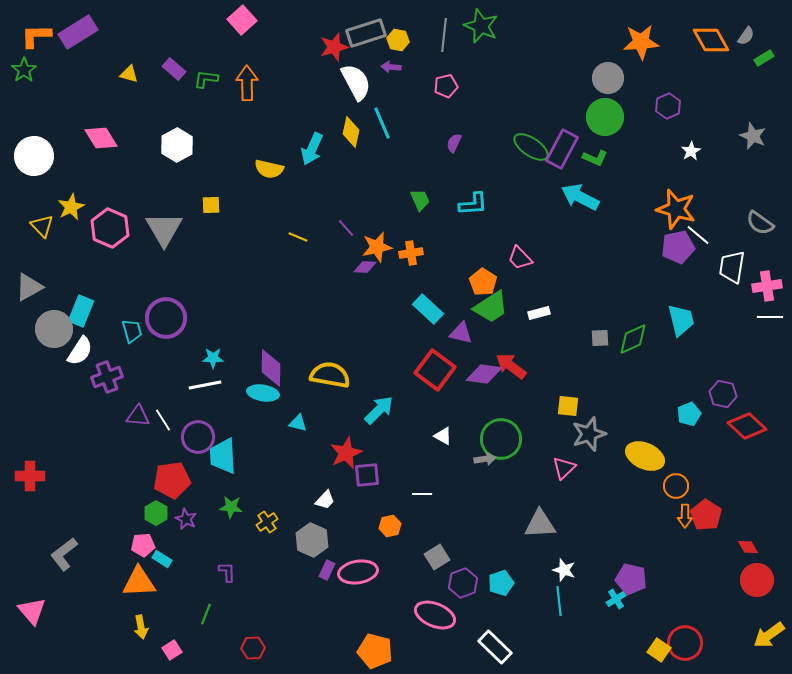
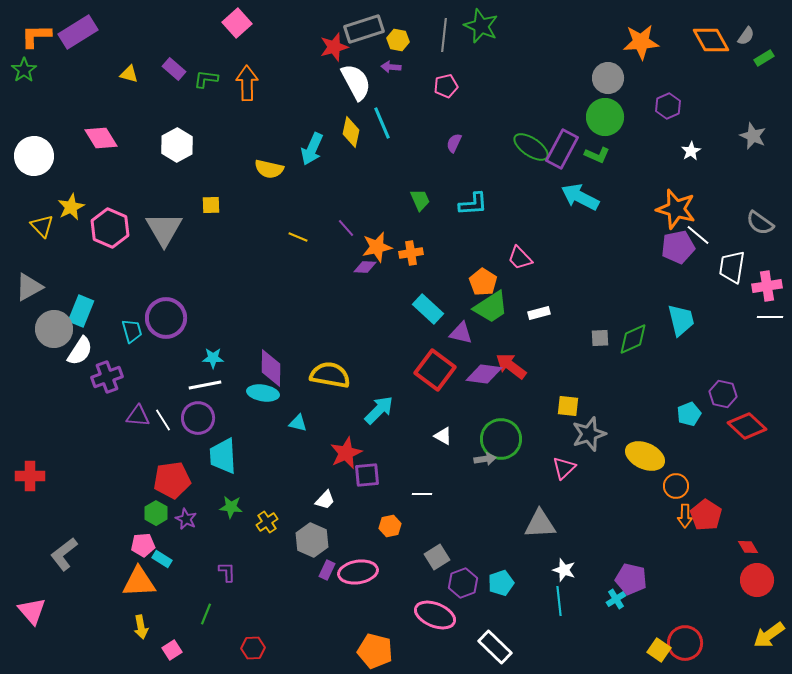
pink square at (242, 20): moved 5 px left, 3 px down
gray rectangle at (366, 33): moved 2 px left, 4 px up
green L-shape at (595, 158): moved 2 px right, 3 px up
purple circle at (198, 437): moved 19 px up
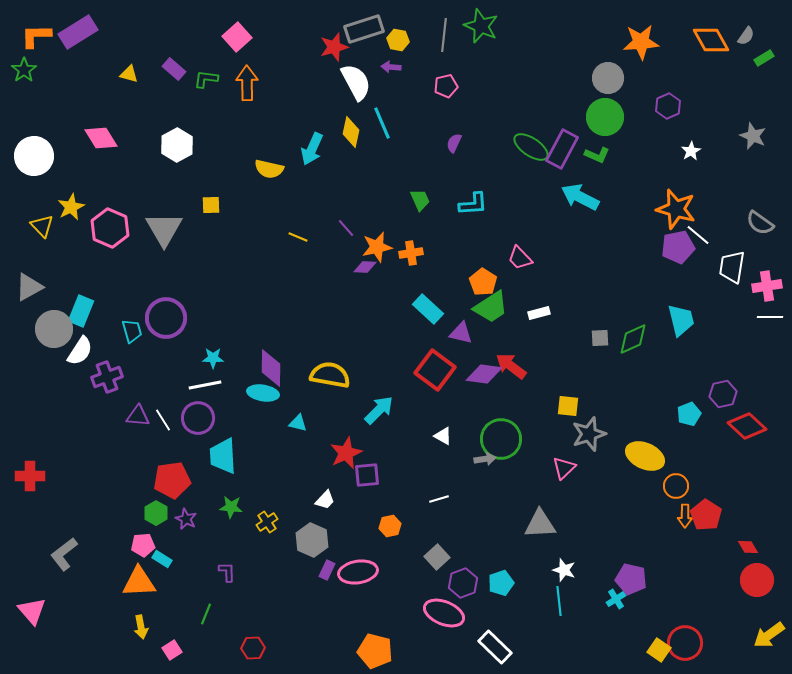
pink square at (237, 23): moved 14 px down
purple hexagon at (723, 394): rotated 24 degrees counterclockwise
white line at (422, 494): moved 17 px right, 5 px down; rotated 18 degrees counterclockwise
gray square at (437, 557): rotated 10 degrees counterclockwise
pink ellipse at (435, 615): moved 9 px right, 2 px up
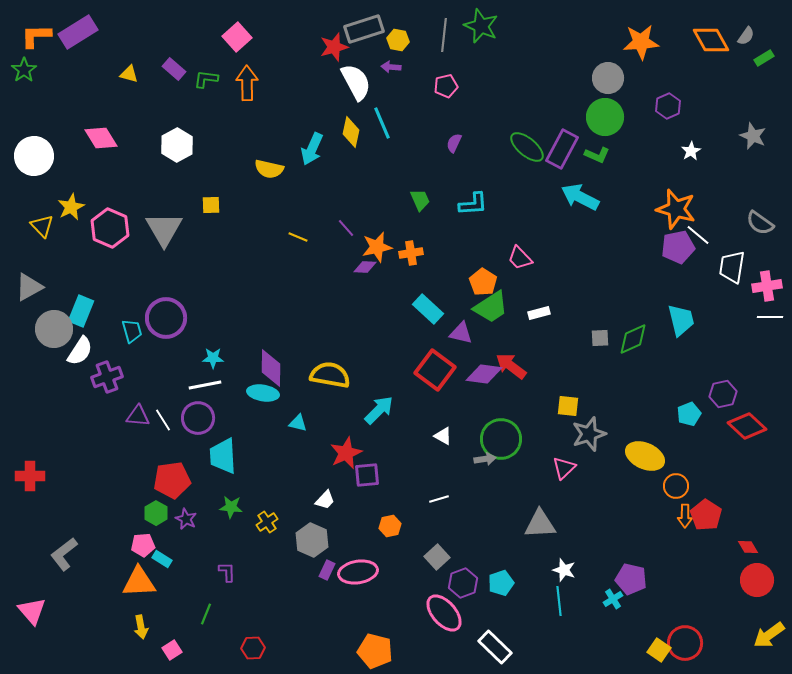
green ellipse at (531, 147): moved 4 px left; rotated 6 degrees clockwise
cyan cross at (616, 599): moved 3 px left
pink ellipse at (444, 613): rotated 27 degrees clockwise
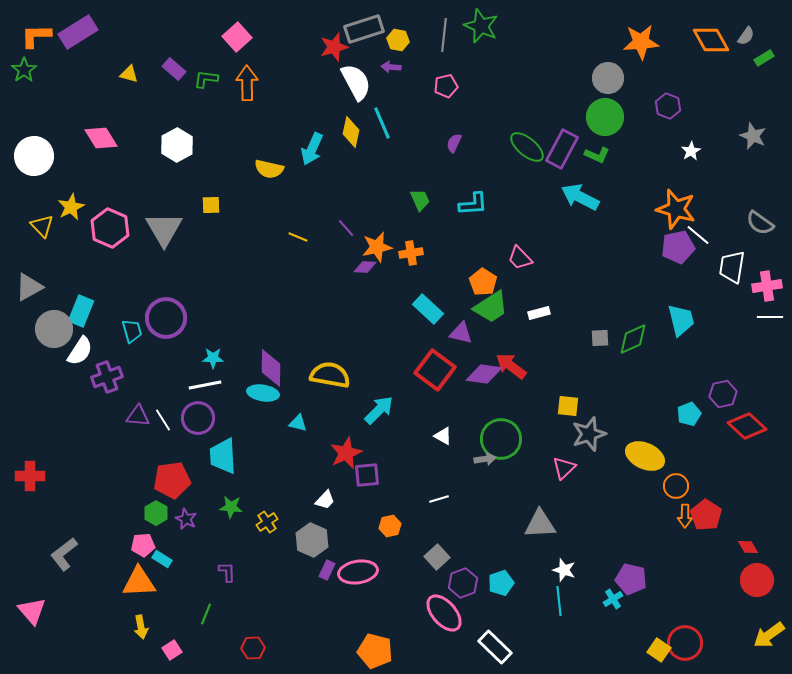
purple hexagon at (668, 106): rotated 15 degrees counterclockwise
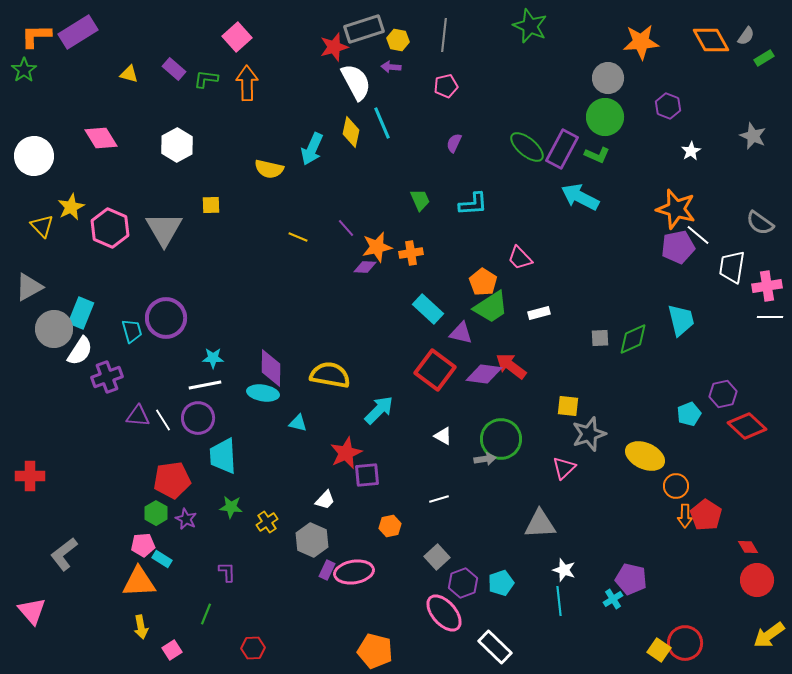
green star at (481, 26): moved 49 px right
cyan rectangle at (81, 311): moved 2 px down
pink ellipse at (358, 572): moved 4 px left
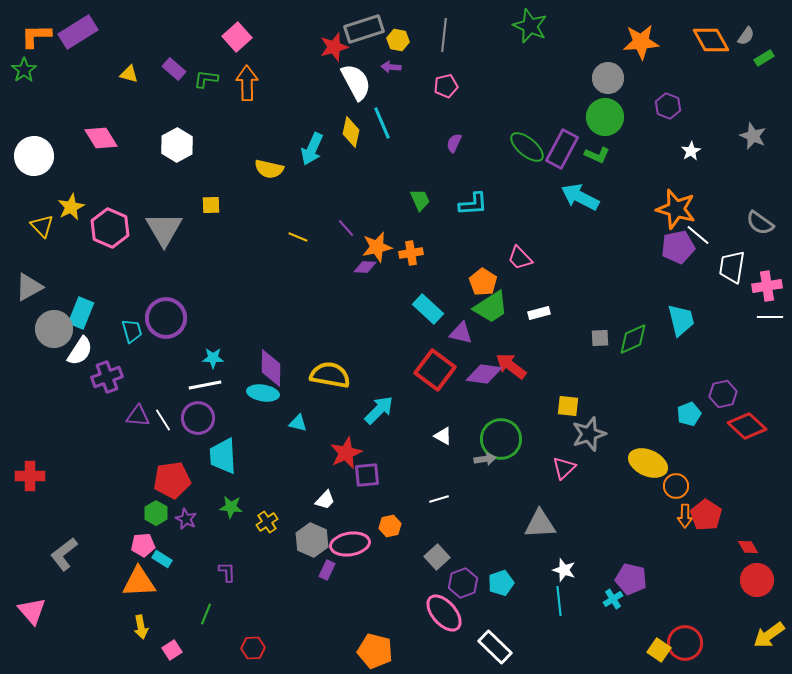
yellow ellipse at (645, 456): moved 3 px right, 7 px down
pink ellipse at (354, 572): moved 4 px left, 28 px up
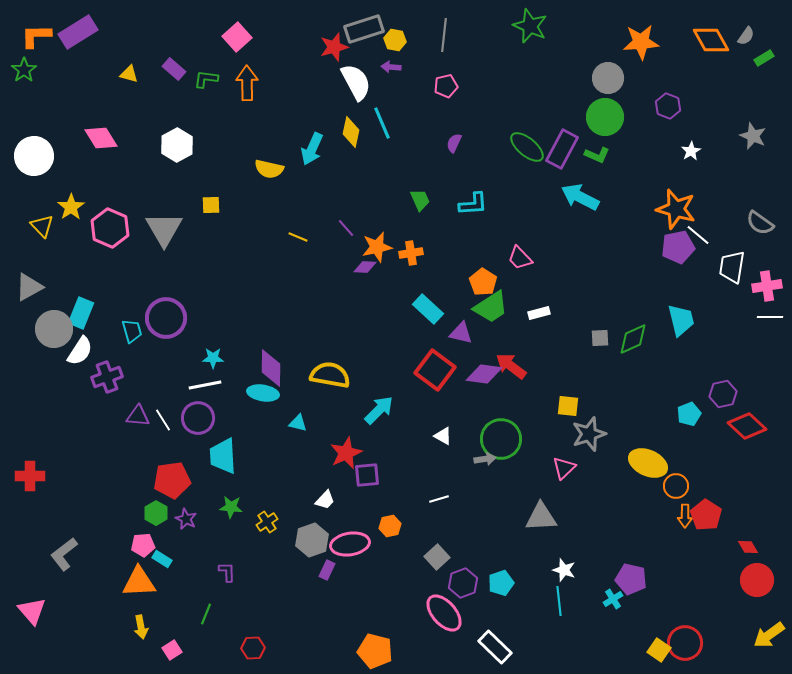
yellow hexagon at (398, 40): moved 3 px left
yellow star at (71, 207): rotated 8 degrees counterclockwise
gray triangle at (540, 524): moved 1 px right, 7 px up
gray hexagon at (312, 540): rotated 16 degrees clockwise
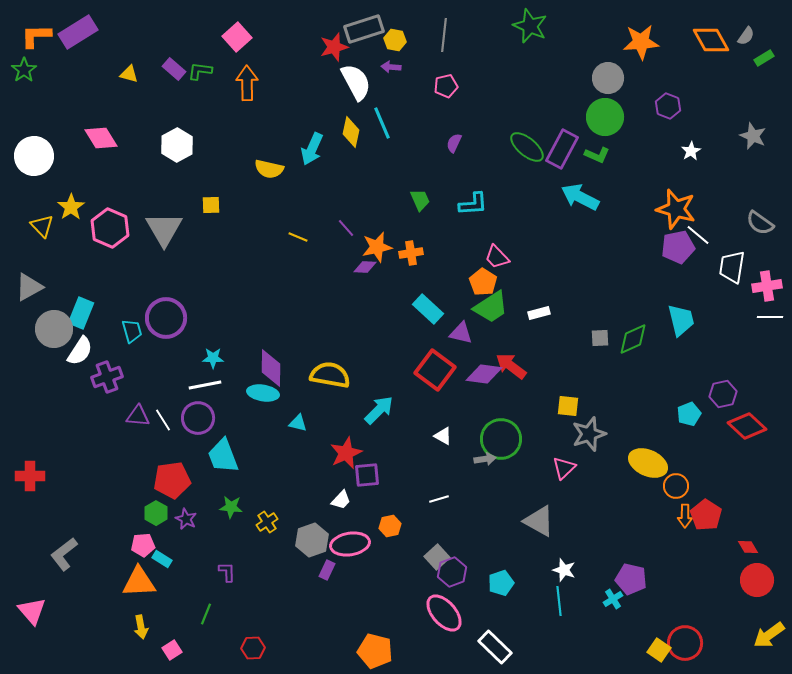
green L-shape at (206, 79): moved 6 px left, 8 px up
pink trapezoid at (520, 258): moved 23 px left, 1 px up
cyan trapezoid at (223, 456): rotated 18 degrees counterclockwise
white trapezoid at (325, 500): moved 16 px right
gray triangle at (541, 517): moved 2 px left, 4 px down; rotated 32 degrees clockwise
purple hexagon at (463, 583): moved 11 px left, 11 px up
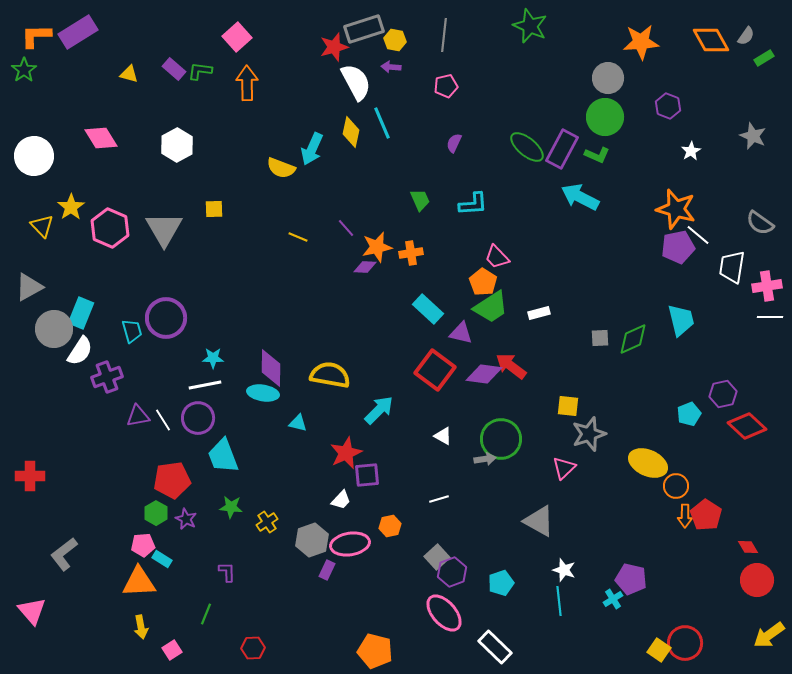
yellow semicircle at (269, 169): moved 12 px right, 1 px up; rotated 8 degrees clockwise
yellow square at (211, 205): moved 3 px right, 4 px down
purple triangle at (138, 416): rotated 15 degrees counterclockwise
